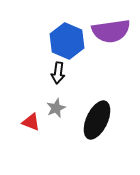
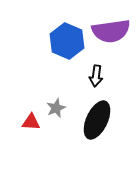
black arrow: moved 38 px right, 3 px down
red triangle: rotated 18 degrees counterclockwise
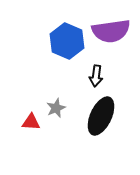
black ellipse: moved 4 px right, 4 px up
